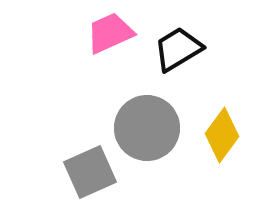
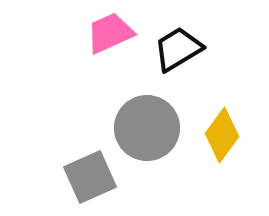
gray square: moved 5 px down
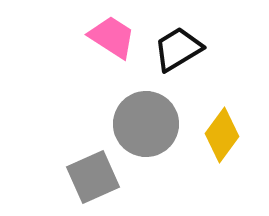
pink trapezoid: moved 2 px right, 4 px down; rotated 57 degrees clockwise
gray circle: moved 1 px left, 4 px up
gray square: moved 3 px right
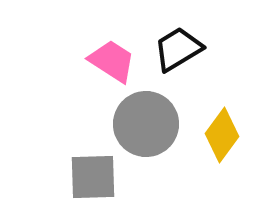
pink trapezoid: moved 24 px down
gray square: rotated 22 degrees clockwise
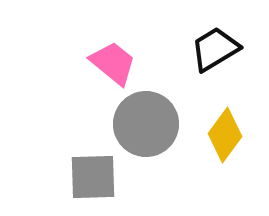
black trapezoid: moved 37 px right
pink trapezoid: moved 1 px right, 2 px down; rotated 6 degrees clockwise
yellow diamond: moved 3 px right
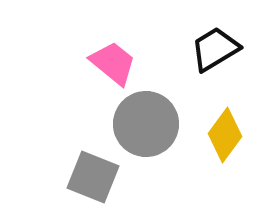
gray square: rotated 24 degrees clockwise
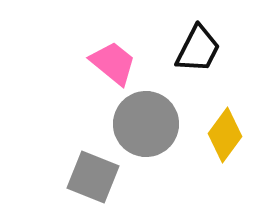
black trapezoid: moved 17 px left; rotated 148 degrees clockwise
